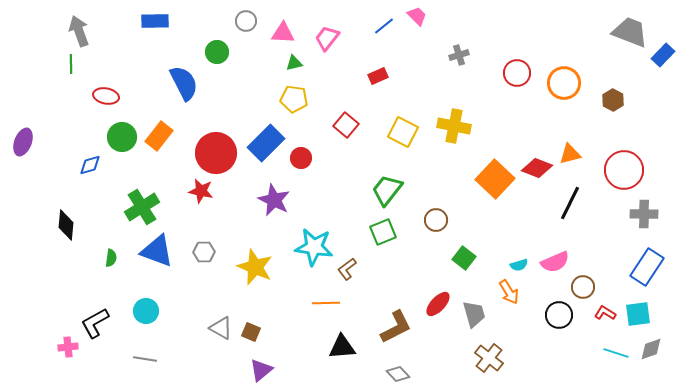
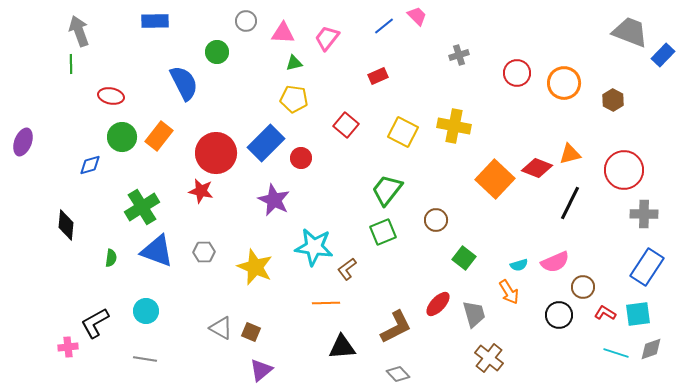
red ellipse at (106, 96): moved 5 px right
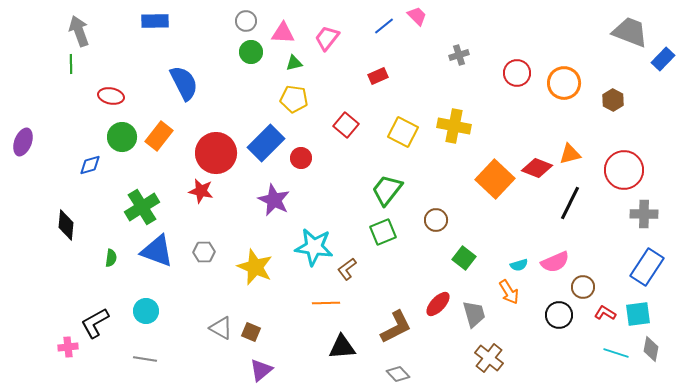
green circle at (217, 52): moved 34 px right
blue rectangle at (663, 55): moved 4 px down
gray diamond at (651, 349): rotated 60 degrees counterclockwise
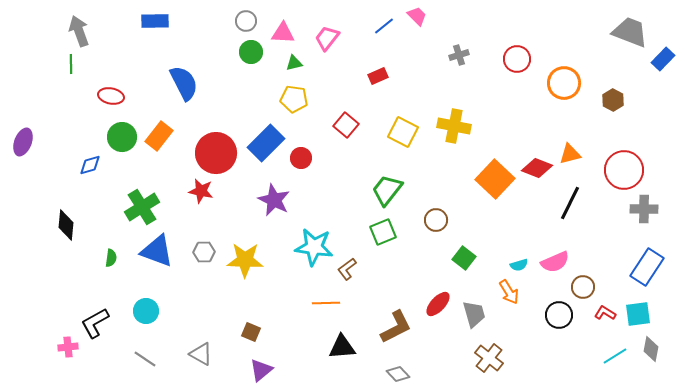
red circle at (517, 73): moved 14 px up
gray cross at (644, 214): moved 5 px up
yellow star at (255, 267): moved 10 px left, 7 px up; rotated 21 degrees counterclockwise
gray triangle at (221, 328): moved 20 px left, 26 px down
cyan line at (616, 353): moved 1 px left, 3 px down; rotated 50 degrees counterclockwise
gray line at (145, 359): rotated 25 degrees clockwise
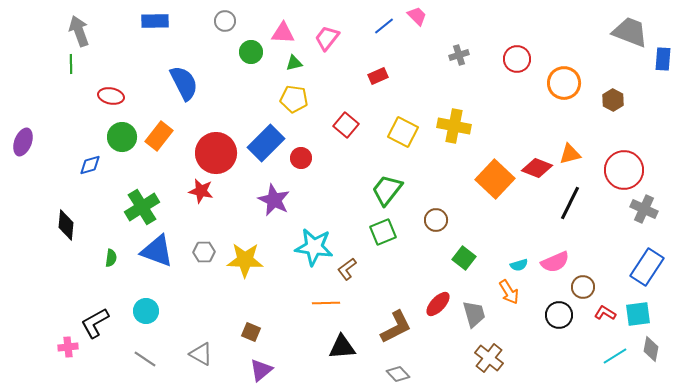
gray circle at (246, 21): moved 21 px left
blue rectangle at (663, 59): rotated 40 degrees counterclockwise
gray cross at (644, 209): rotated 24 degrees clockwise
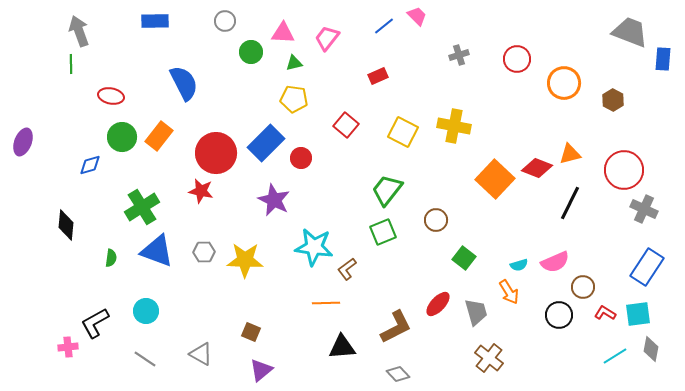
gray trapezoid at (474, 314): moved 2 px right, 2 px up
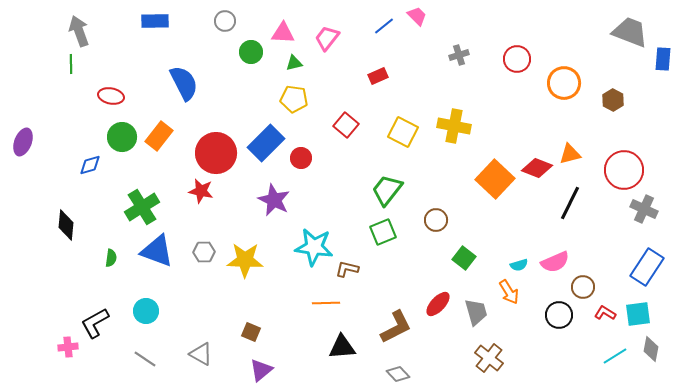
brown L-shape at (347, 269): rotated 50 degrees clockwise
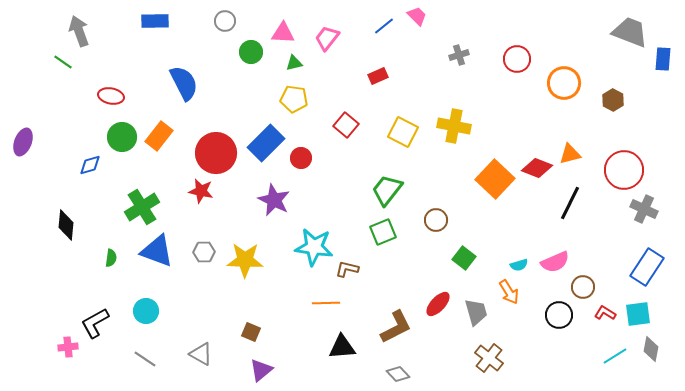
green line at (71, 64): moved 8 px left, 2 px up; rotated 54 degrees counterclockwise
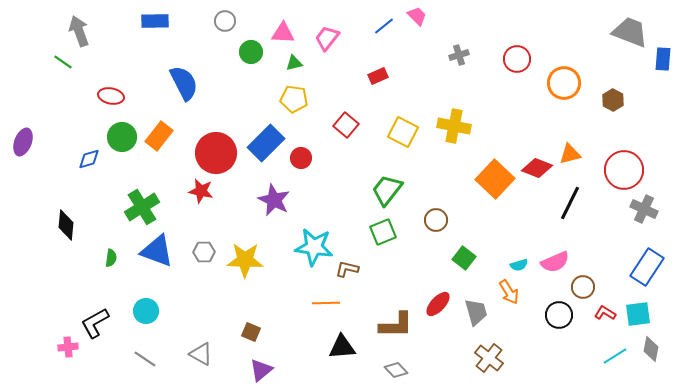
blue diamond at (90, 165): moved 1 px left, 6 px up
brown L-shape at (396, 327): moved 2 px up; rotated 27 degrees clockwise
gray diamond at (398, 374): moved 2 px left, 4 px up
